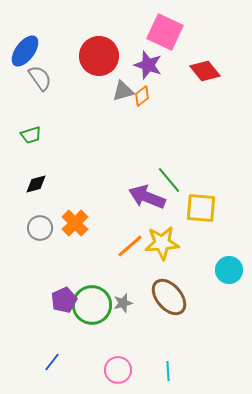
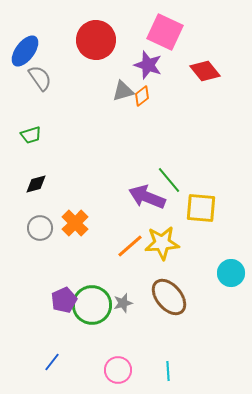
red circle: moved 3 px left, 16 px up
cyan circle: moved 2 px right, 3 px down
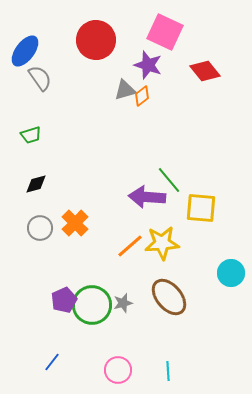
gray triangle: moved 2 px right, 1 px up
purple arrow: rotated 18 degrees counterclockwise
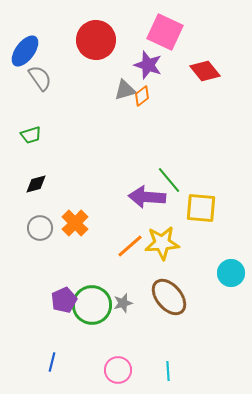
blue line: rotated 24 degrees counterclockwise
